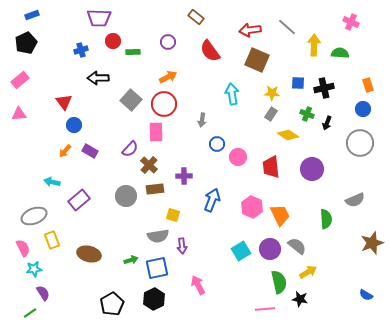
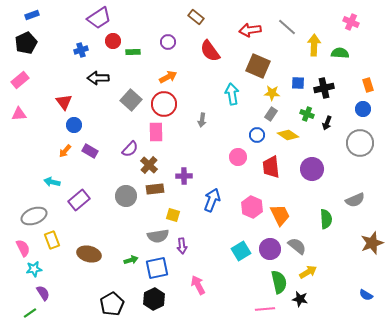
purple trapezoid at (99, 18): rotated 35 degrees counterclockwise
brown square at (257, 60): moved 1 px right, 6 px down
blue circle at (217, 144): moved 40 px right, 9 px up
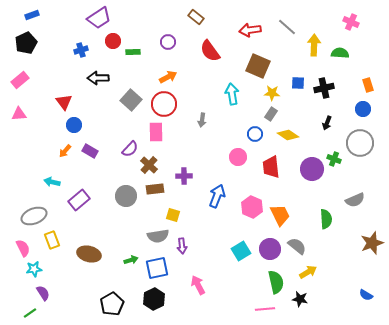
green cross at (307, 114): moved 27 px right, 45 px down
blue circle at (257, 135): moved 2 px left, 1 px up
blue arrow at (212, 200): moved 5 px right, 4 px up
green semicircle at (279, 282): moved 3 px left
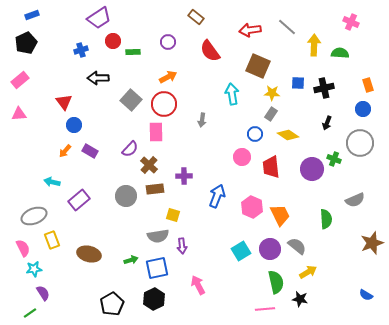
pink circle at (238, 157): moved 4 px right
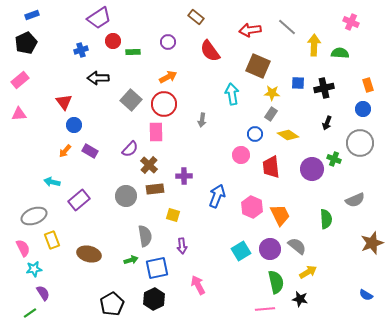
pink circle at (242, 157): moved 1 px left, 2 px up
gray semicircle at (158, 236): moved 13 px left; rotated 90 degrees counterclockwise
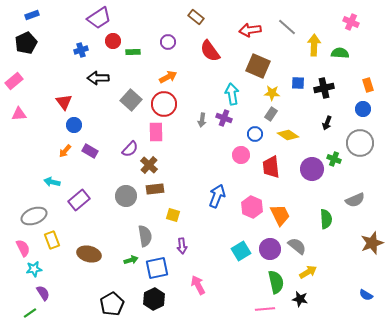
pink rectangle at (20, 80): moved 6 px left, 1 px down
purple cross at (184, 176): moved 40 px right, 58 px up; rotated 21 degrees clockwise
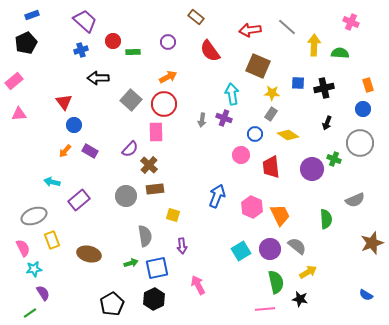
purple trapezoid at (99, 18): moved 14 px left, 3 px down; rotated 105 degrees counterclockwise
green arrow at (131, 260): moved 3 px down
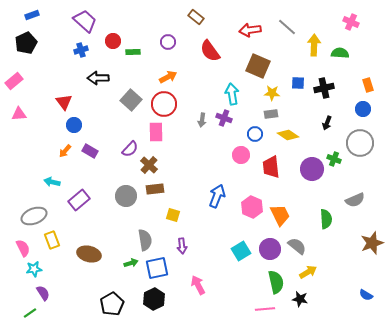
gray rectangle at (271, 114): rotated 48 degrees clockwise
gray semicircle at (145, 236): moved 4 px down
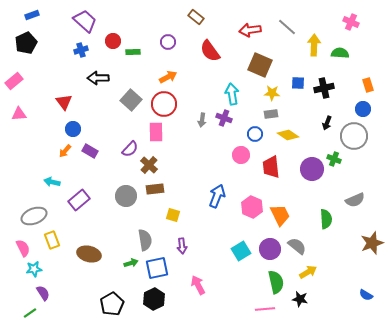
brown square at (258, 66): moved 2 px right, 1 px up
blue circle at (74, 125): moved 1 px left, 4 px down
gray circle at (360, 143): moved 6 px left, 7 px up
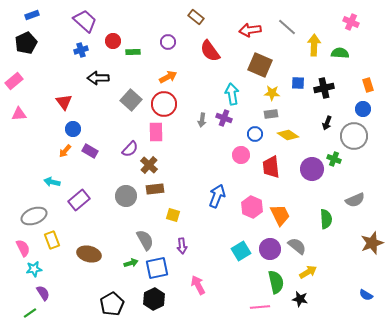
gray semicircle at (145, 240): rotated 20 degrees counterclockwise
pink line at (265, 309): moved 5 px left, 2 px up
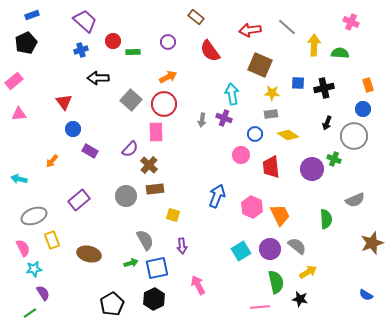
orange arrow at (65, 151): moved 13 px left, 10 px down
cyan arrow at (52, 182): moved 33 px left, 3 px up
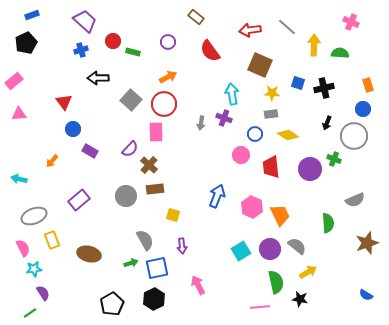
green rectangle at (133, 52): rotated 16 degrees clockwise
blue square at (298, 83): rotated 16 degrees clockwise
gray arrow at (202, 120): moved 1 px left, 3 px down
purple circle at (312, 169): moved 2 px left
green semicircle at (326, 219): moved 2 px right, 4 px down
brown star at (372, 243): moved 5 px left
